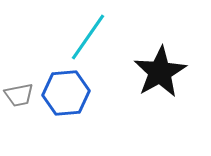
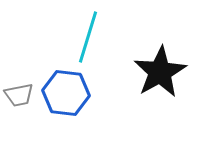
cyan line: rotated 18 degrees counterclockwise
blue hexagon: rotated 12 degrees clockwise
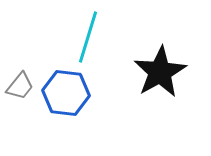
gray trapezoid: moved 1 px right, 9 px up; rotated 40 degrees counterclockwise
